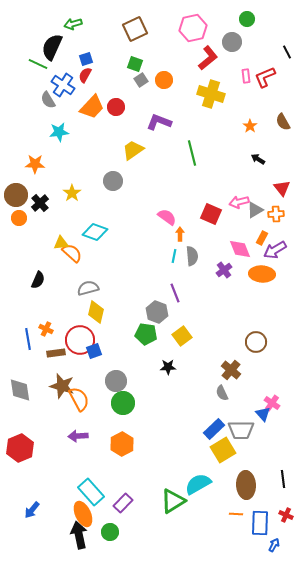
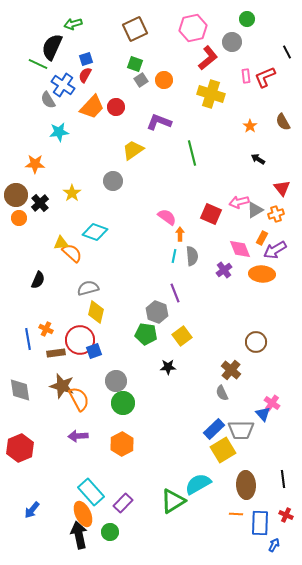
orange cross at (276, 214): rotated 14 degrees counterclockwise
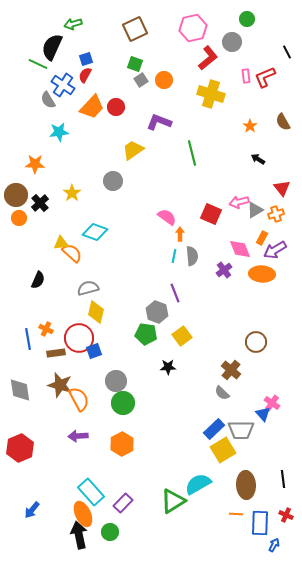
red circle at (80, 340): moved 1 px left, 2 px up
brown star at (62, 386): moved 2 px left, 1 px up
gray semicircle at (222, 393): rotated 21 degrees counterclockwise
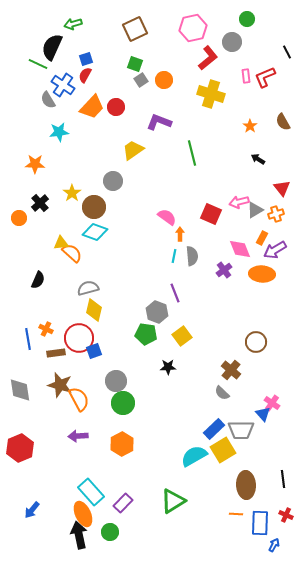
brown circle at (16, 195): moved 78 px right, 12 px down
yellow diamond at (96, 312): moved 2 px left, 2 px up
cyan semicircle at (198, 484): moved 4 px left, 28 px up
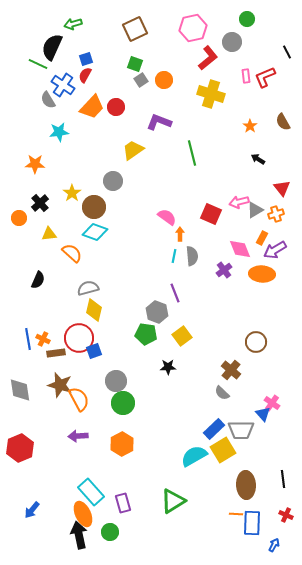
yellow triangle at (61, 243): moved 12 px left, 9 px up
orange cross at (46, 329): moved 3 px left, 10 px down
purple rectangle at (123, 503): rotated 60 degrees counterclockwise
blue rectangle at (260, 523): moved 8 px left
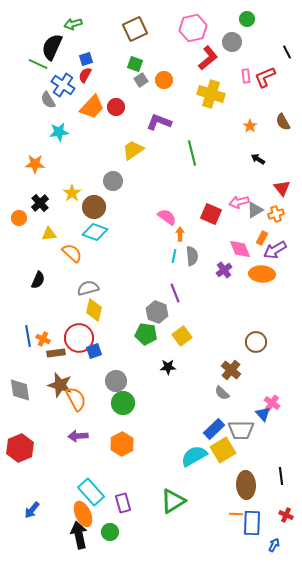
blue line at (28, 339): moved 3 px up
orange semicircle at (79, 399): moved 3 px left
black line at (283, 479): moved 2 px left, 3 px up
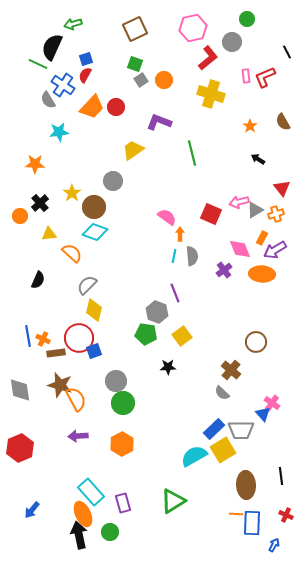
orange circle at (19, 218): moved 1 px right, 2 px up
gray semicircle at (88, 288): moved 1 px left, 3 px up; rotated 30 degrees counterclockwise
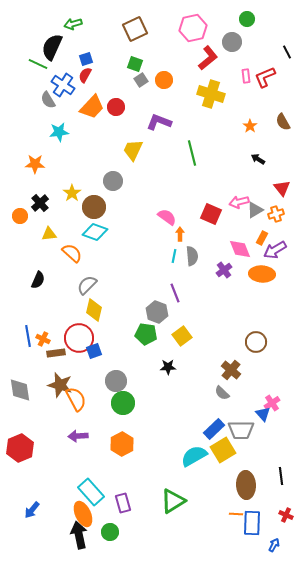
yellow trapezoid at (133, 150): rotated 30 degrees counterclockwise
pink cross at (272, 403): rotated 21 degrees clockwise
